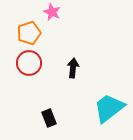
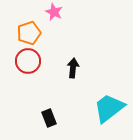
pink star: moved 2 px right
red circle: moved 1 px left, 2 px up
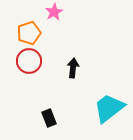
pink star: rotated 18 degrees clockwise
red circle: moved 1 px right
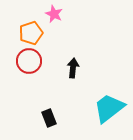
pink star: moved 2 px down; rotated 18 degrees counterclockwise
orange pentagon: moved 2 px right
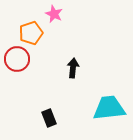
red circle: moved 12 px left, 2 px up
cyan trapezoid: rotated 32 degrees clockwise
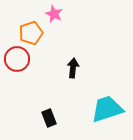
cyan trapezoid: moved 2 px left, 1 px down; rotated 12 degrees counterclockwise
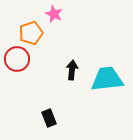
black arrow: moved 1 px left, 2 px down
cyan trapezoid: moved 30 px up; rotated 12 degrees clockwise
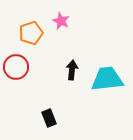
pink star: moved 7 px right, 7 px down
red circle: moved 1 px left, 8 px down
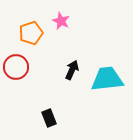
black arrow: rotated 18 degrees clockwise
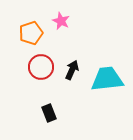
red circle: moved 25 px right
black rectangle: moved 5 px up
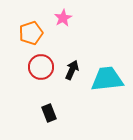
pink star: moved 2 px right, 3 px up; rotated 18 degrees clockwise
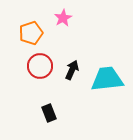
red circle: moved 1 px left, 1 px up
